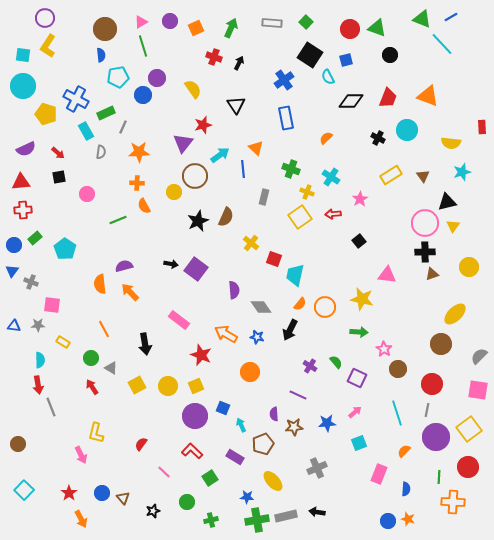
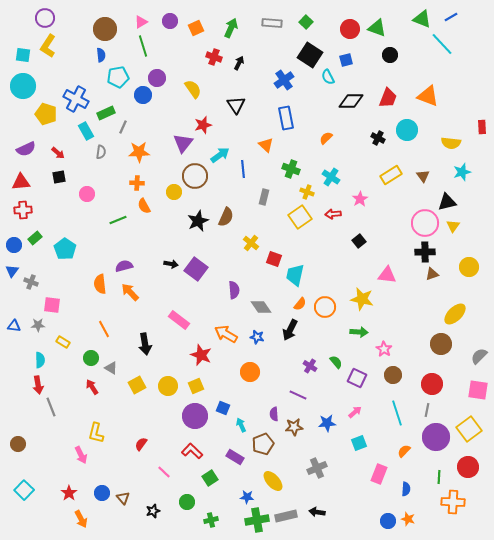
orange triangle at (256, 148): moved 10 px right, 3 px up
brown circle at (398, 369): moved 5 px left, 6 px down
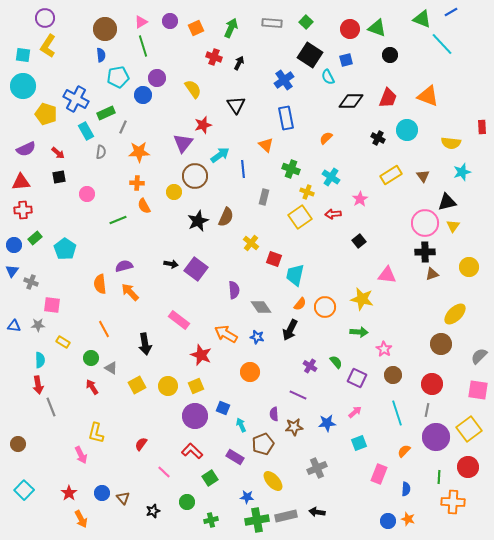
blue line at (451, 17): moved 5 px up
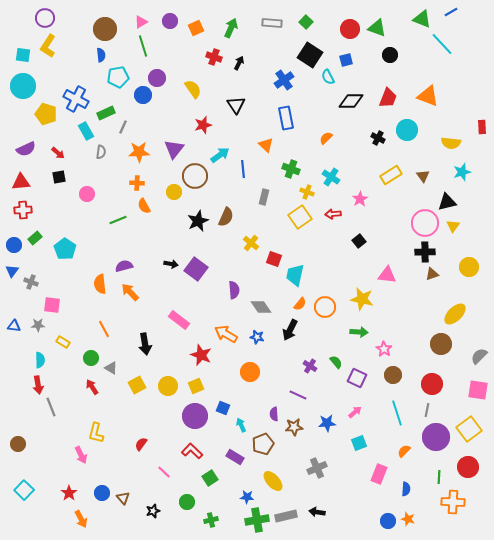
purple triangle at (183, 143): moved 9 px left, 6 px down
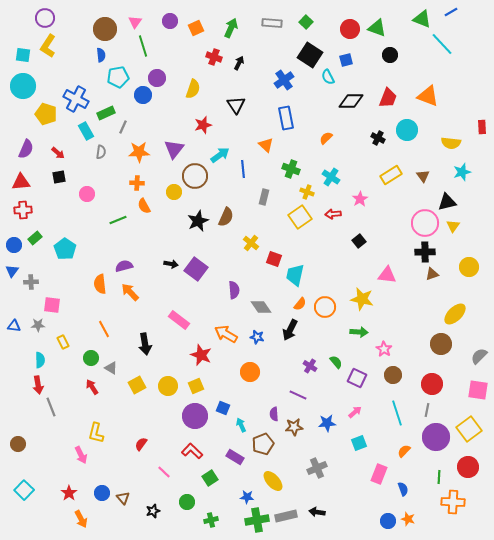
pink triangle at (141, 22): moved 6 px left; rotated 24 degrees counterclockwise
yellow semicircle at (193, 89): rotated 54 degrees clockwise
purple semicircle at (26, 149): rotated 42 degrees counterclockwise
gray cross at (31, 282): rotated 24 degrees counterclockwise
yellow rectangle at (63, 342): rotated 32 degrees clockwise
blue semicircle at (406, 489): moved 3 px left; rotated 24 degrees counterclockwise
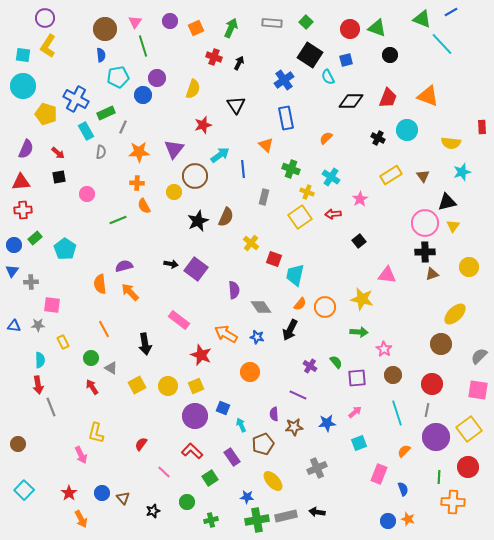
purple square at (357, 378): rotated 30 degrees counterclockwise
purple rectangle at (235, 457): moved 3 px left; rotated 24 degrees clockwise
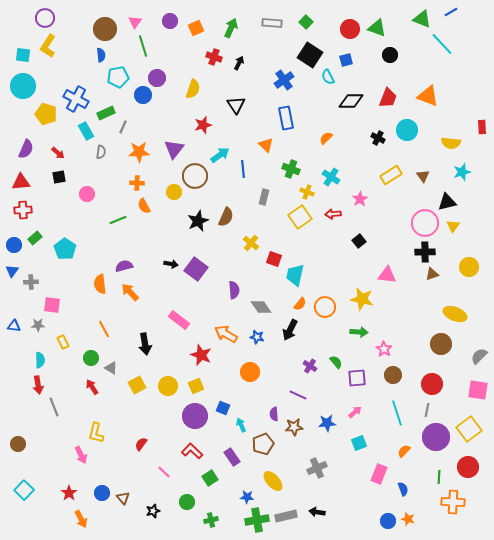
yellow ellipse at (455, 314): rotated 65 degrees clockwise
gray line at (51, 407): moved 3 px right
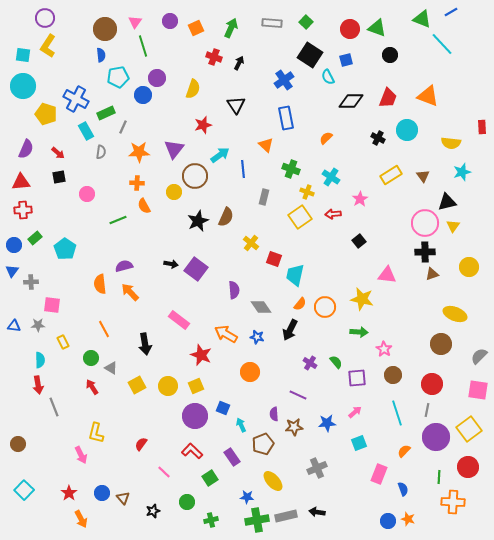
purple cross at (310, 366): moved 3 px up
